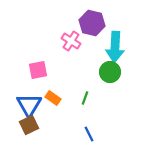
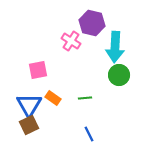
green circle: moved 9 px right, 3 px down
green line: rotated 64 degrees clockwise
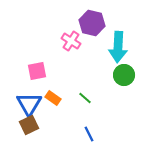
cyan arrow: moved 3 px right
pink square: moved 1 px left, 1 px down
green circle: moved 5 px right
green line: rotated 48 degrees clockwise
blue triangle: moved 1 px up
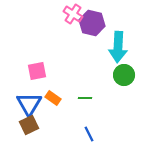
pink cross: moved 2 px right, 27 px up
green line: rotated 40 degrees counterclockwise
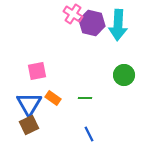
cyan arrow: moved 22 px up
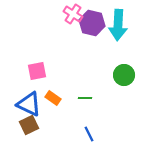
blue triangle: rotated 36 degrees counterclockwise
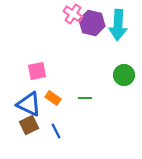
blue line: moved 33 px left, 3 px up
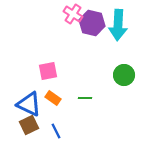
pink square: moved 11 px right
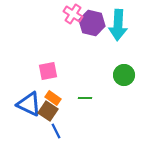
brown square: moved 19 px right, 14 px up; rotated 30 degrees counterclockwise
